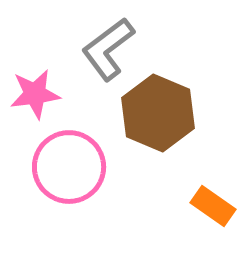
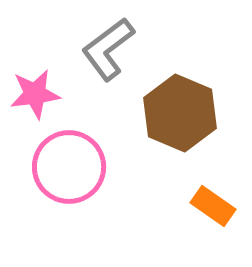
brown hexagon: moved 22 px right
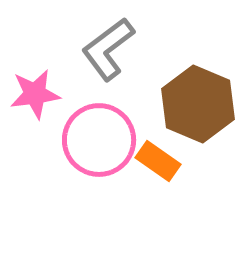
brown hexagon: moved 18 px right, 9 px up
pink circle: moved 30 px right, 27 px up
orange rectangle: moved 55 px left, 45 px up
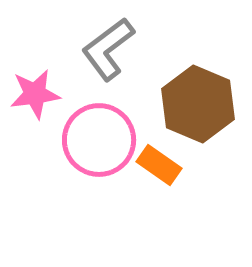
orange rectangle: moved 1 px right, 4 px down
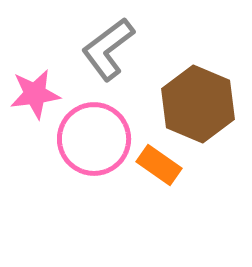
pink circle: moved 5 px left, 1 px up
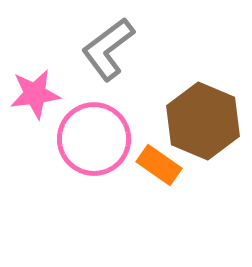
brown hexagon: moved 5 px right, 17 px down
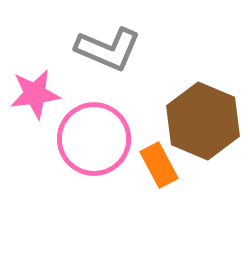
gray L-shape: rotated 120 degrees counterclockwise
orange rectangle: rotated 27 degrees clockwise
